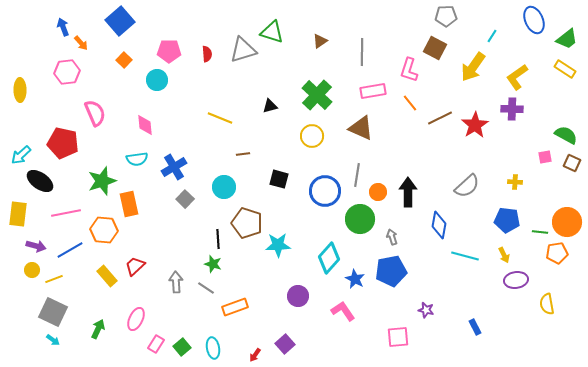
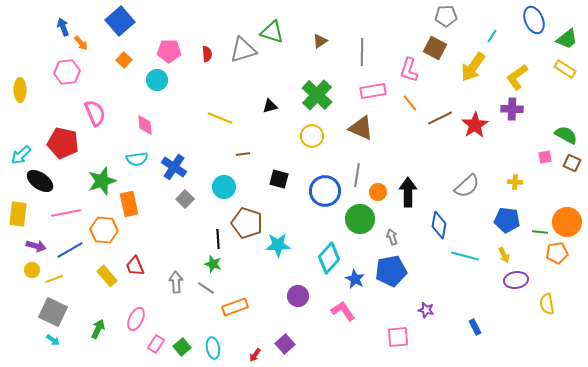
blue cross at (174, 167): rotated 25 degrees counterclockwise
red trapezoid at (135, 266): rotated 70 degrees counterclockwise
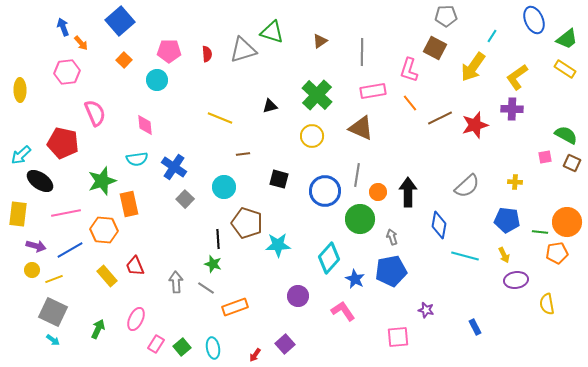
red star at (475, 125): rotated 16 degrees clockwise
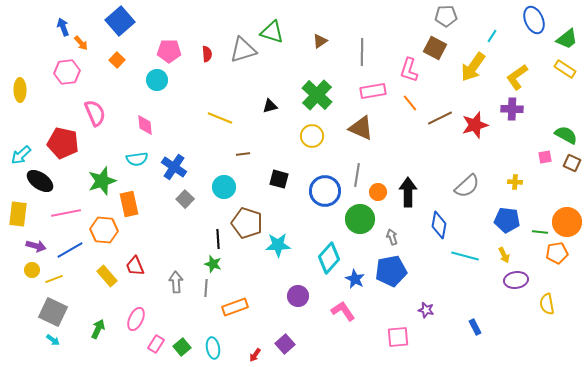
orange square at (124, 60): moved 7 px left
gray line at (206, 288): rotated 60 degrees clockwise
